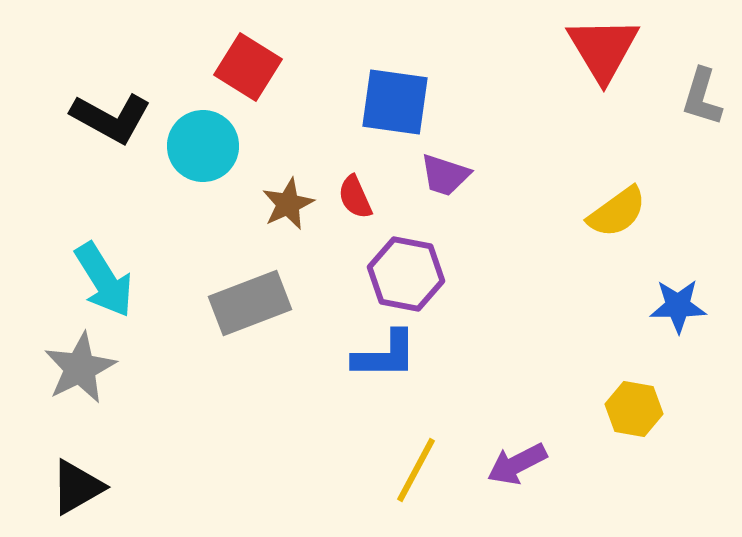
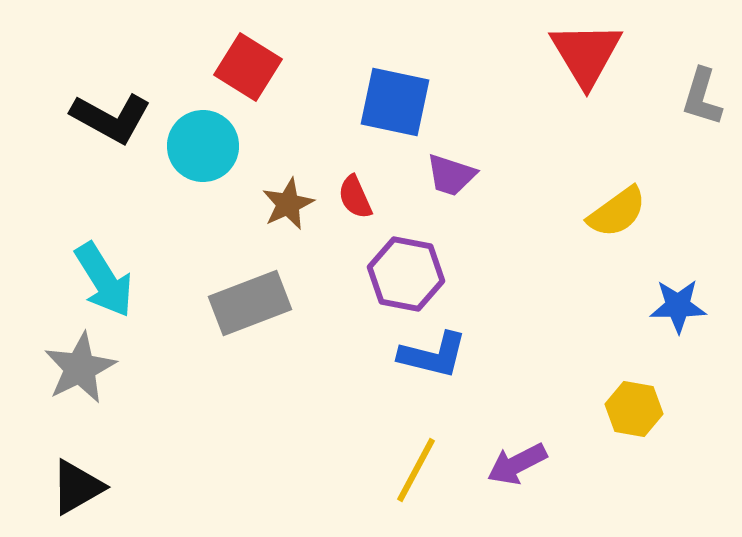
red triangle: moved 17 px left, 5 px down
blue square: rotated 4 degrees clockwise
purple trapezoid: moved 6 px right
blue L-shape: moved 48 px right; rotated 14 degrees clockwise
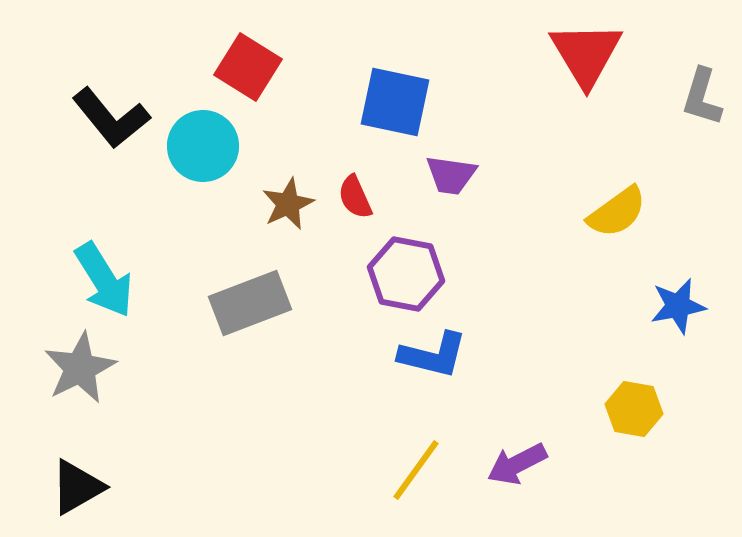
black L-shape: rotated 22 degrees clockwise
purple trapezoid: rotated 10 degrees counterclockwise
blue star: rotated 10 degrees counterclockwise
yellow line: rotated 8 degrees clockwise
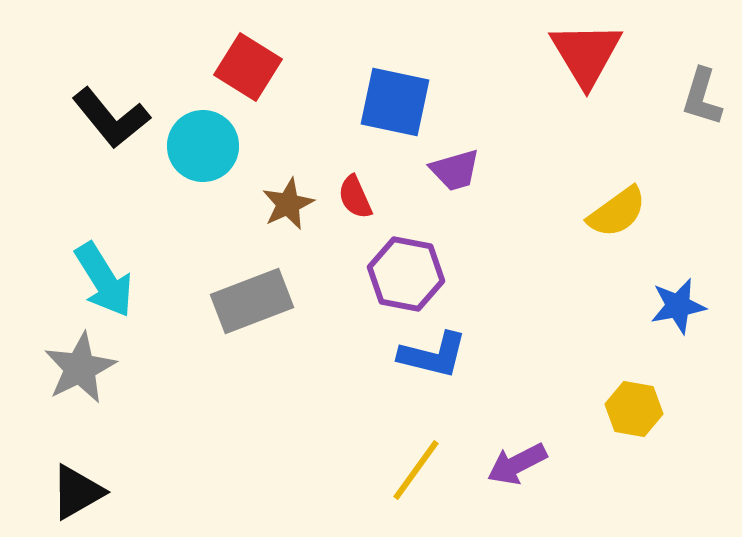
purple trapezoid: moved 4 px right, 5 px up; rotated 24 degrees counterclockwise
gray rectangle: moved 2 px right, 2 px up
black triangle: moved 5 px down
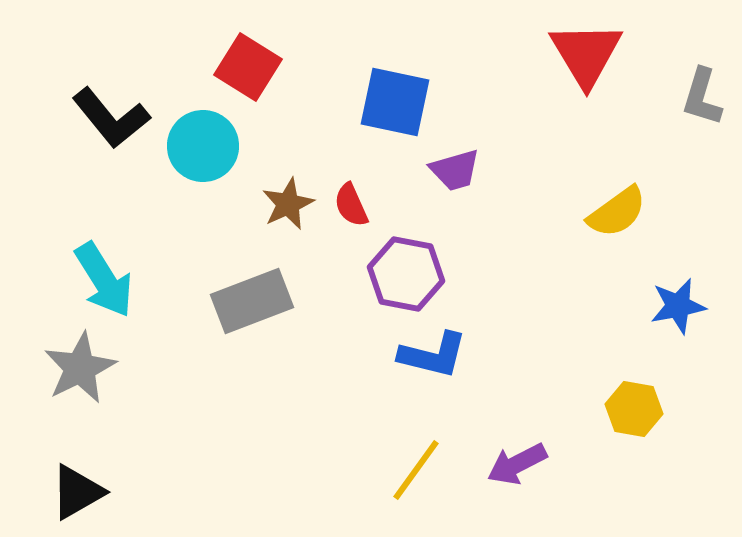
red semicircle: moved 4 px left, 8 px down
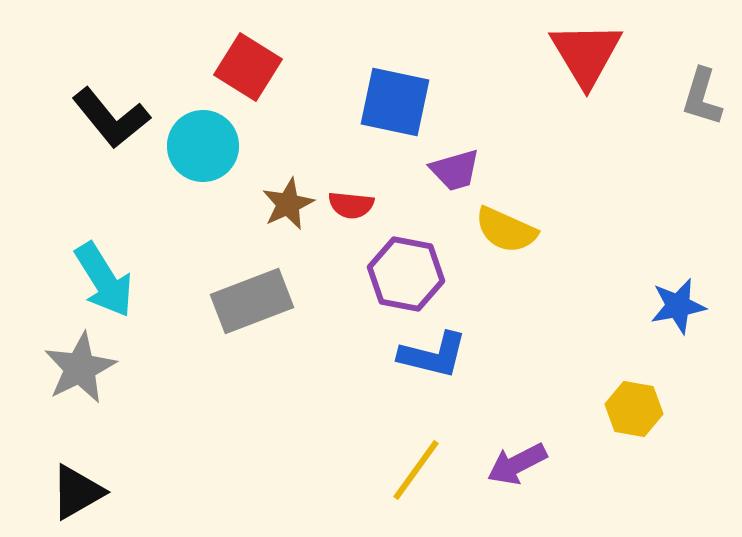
red semicircle: rotated 60 degrees counterclockwise
yellow semicircle: moved 111 px left, 18 px down; rotated 60 degrees clockwise
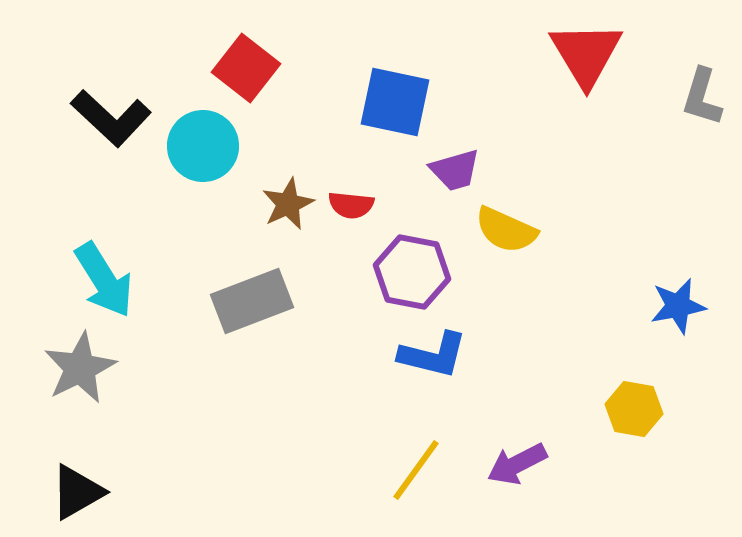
red square: moved 2 px left, 1 px down; rotated 6 degrees clockwise
black L-shape: rotated 8 degrees counterclockwise
purple hexagon: moved 6 px right, 2 px up
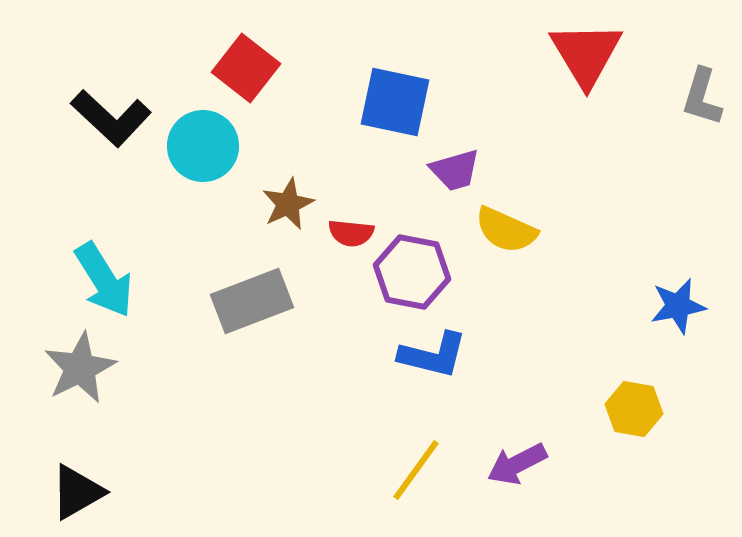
red semicircle: moved 28 px down
